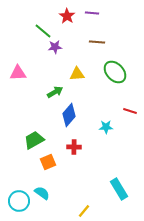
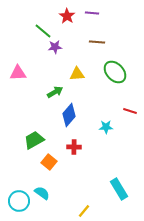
orange square: moved 1 px right; rotated 28 degrees counterclockwise
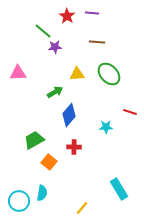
green ellipse: moved 6 px left, 2 px down
red line: moved 1 px down
cyan semicircle: rotated 63 degrees clockwise
yellow line: moved 2 px left, 3 px up
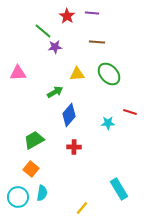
cyan star: moved 2 px right, 4 px up
orange square: moved 18 px left, 7 px down
cyan circle: moved 1 px left, 4 px up
